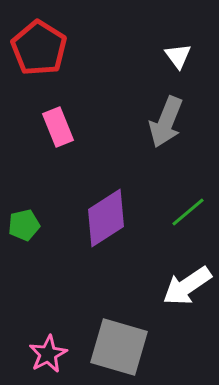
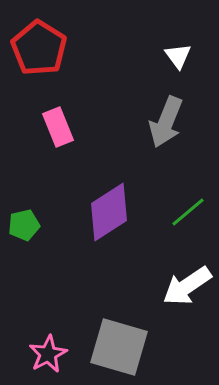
purple diamond: moved 3 px right, 6 px up
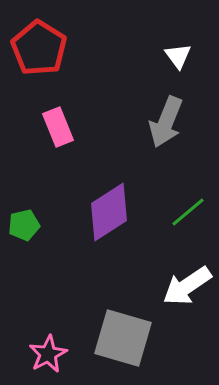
gray square: moved 4 px right, 9 px up
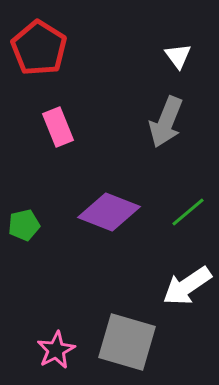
purple diamond: rotated 54 degrees clockwise
gray square: moved 4 px right, 4 px down
pink star: moved 8 px right, 4 px up
